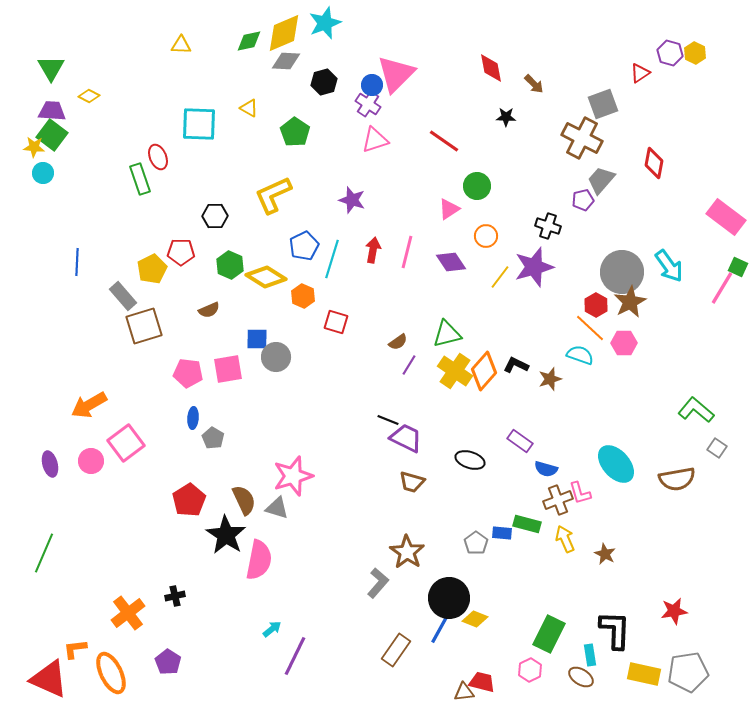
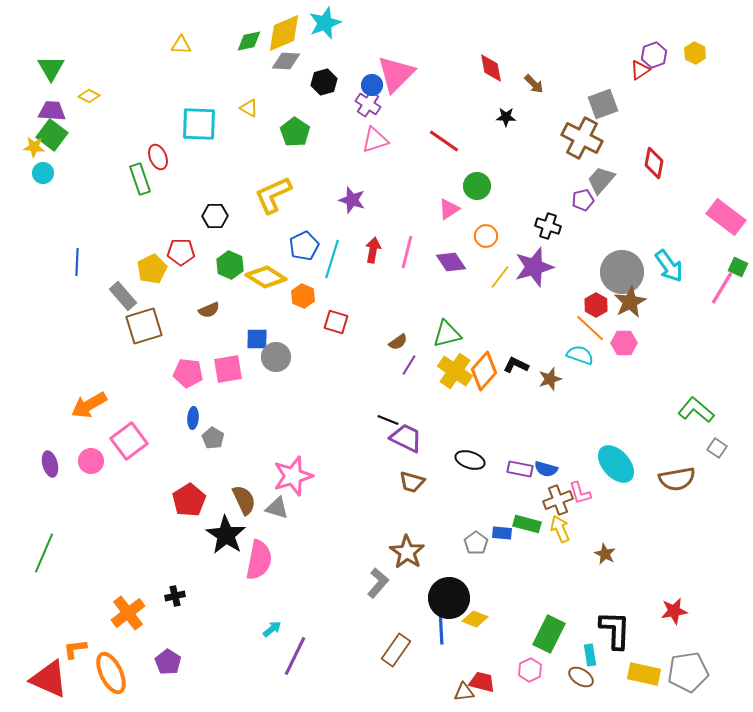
purple hexagon at (670, 53): moved 16 px left, 2 px down; rotated 25 degrees clockwise
red triangle at (640, 73): moved 3 px up
purple rectangle at (520, 441): moved 28 px down; rotated 25 degrees counterclockwise
pink square at (126, 443): moved 3 px right, 2 px up
yellow arrow at (565, 539): moved 5 px left, 10 px up
blue line at (441, 627): rotated 32 degrees counterclockwise
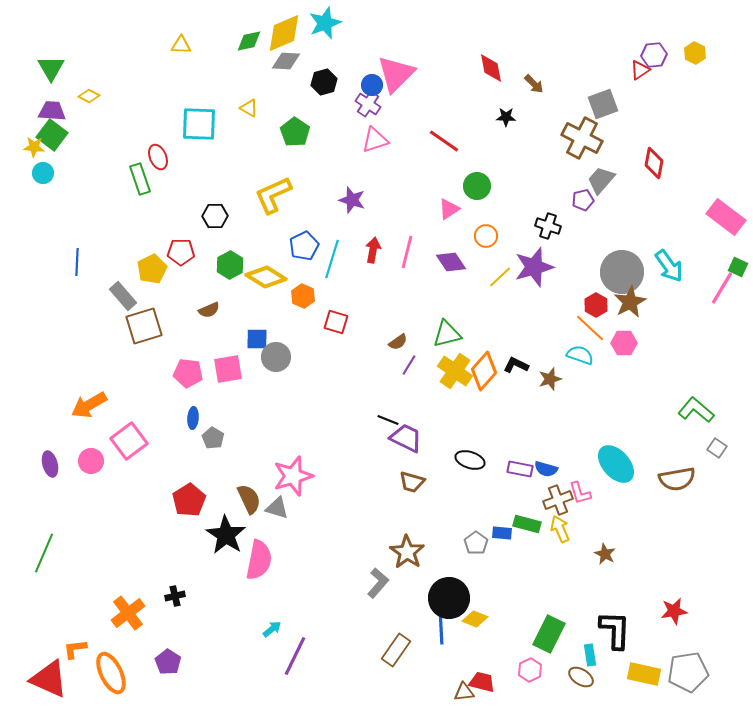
purple hexagon at (654, 55): rotated 15 degrees clockwise
green hexagon at (230, 265): rotated 8 degrees clockwise
yellow line at (500, 277): rotated 10 degrees clockwise
brown semicircle at (244, 500): moved 5 px right, 1 px up
